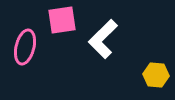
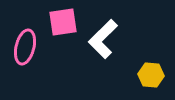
pink square: moved 1 px right, 2 px down
yellow hexagon: moved 5 px left
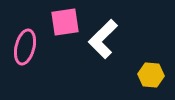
pink square: moved 2 px right
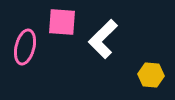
pink square: moved 3 px left; rotated 12 degrees clockwise
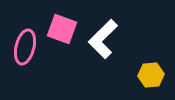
pink square: moved 7 px down; rotated 16 degrees clockwise
yellow hexagon: rotated 10 degrees counterclockwise
